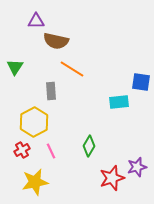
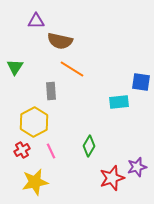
brown semicircle: moved 4 px right
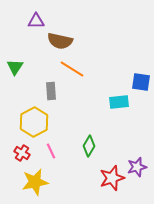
red cross: moved 3 px down; rotated 28 degrees counterclockwise
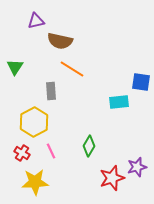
purple triangle: rotated 12 degrees counterclockwise
yellow star: rotated 8 degrees clockwise
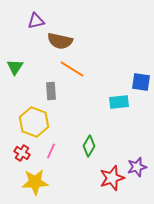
yellow hexagon: rotated 12 degrees counterclockwise
pink line: rotated 49 degrees clockwise
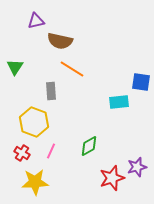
green diamond: rotated 30 degrees clockwise
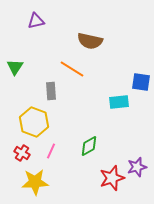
brown semicircle: moved 30 px right
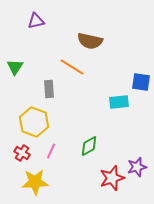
orange line: moved 2 px up
gray rectangle: moved 2 px left, 2 px up
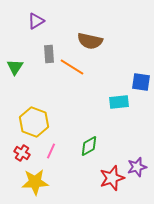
purple triangle: rotated 18 degrees counterclockwise
gray rectangle: moved 35 px up
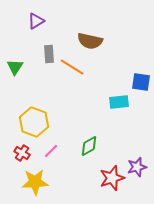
pink line: rotated 21 degrees clockwise
